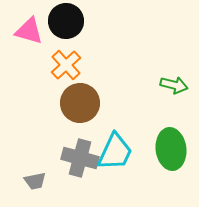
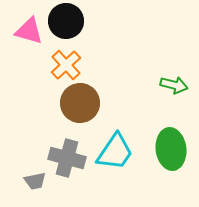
cyan trapezoid: rotated 9 degrees clockwise
gray cross: moved 13 px left
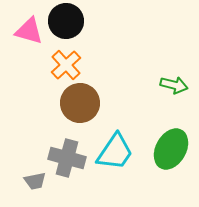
green ellipse: rotated 36 degrees clockwise
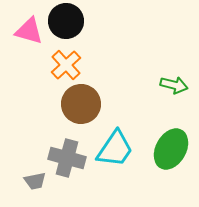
brown circle: moved 1 px right, 1 px down
cyan trapezoid: moved 3 px up
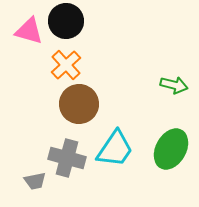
brown circle: moved 2 px left
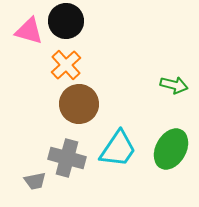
cyan trapezoid: moved 3 px right
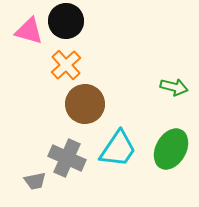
green arrow: moved 2 px down
brown circle: moved 6 px right
gray cross: rotated 9 degrees clockwise
